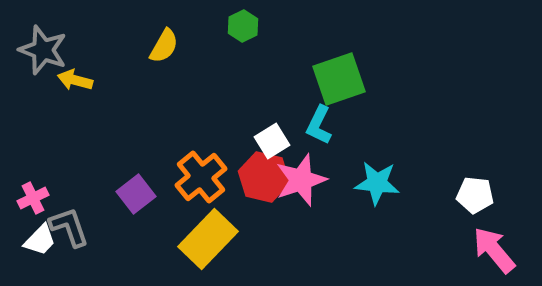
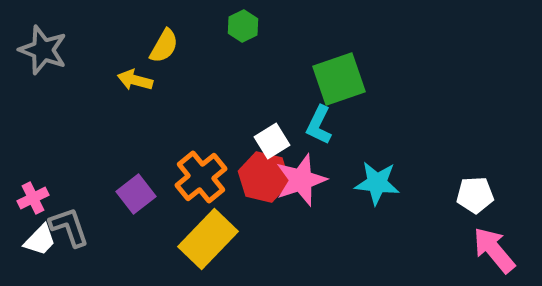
yellow arrow: moved 60 px right
white pentagon: rotated 9 degrees counterclockwise
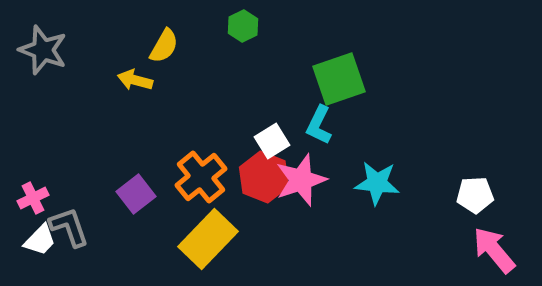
red hexagon: rotated 9 degrees clockwise
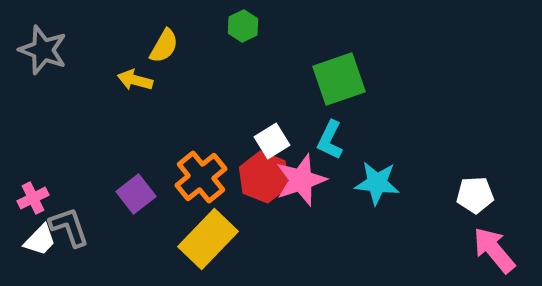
cyan L-shape: moved 11 px right, 15 px down
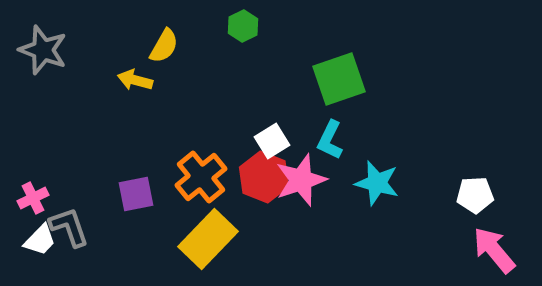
cyan star: rotated 9 degrees clockwise
purple square: rotated 27 degrees clockwise
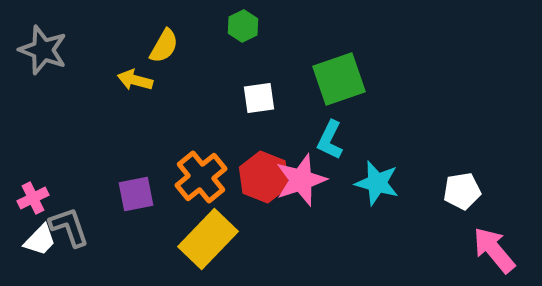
white square: moved 13 px left, 43 px up; rotated 24 degrees clockwise
white pentagon: moved 13 px left, 4 px up; rotated 6 degrees counterclockwise
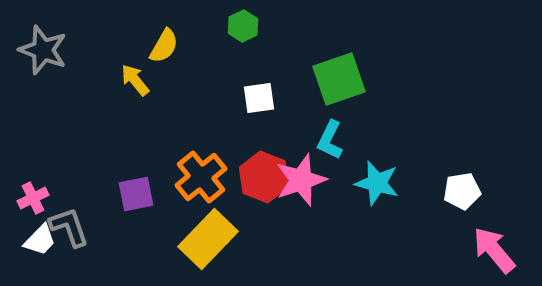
yellow arrow: rotated 36 degrees clockwise
